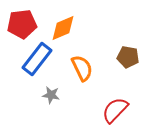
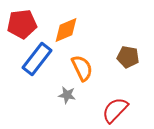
orange diamond: moved 3 px right, 2 px down
gray star: moved 16 px right
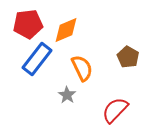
red pentagon: moved 6 px right
brown pentagon: rotated 20 degrees clockwise
gray star: rotated 24 degrees clockwise
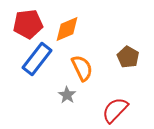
orange diamond: moved 1 px right, 1 px up
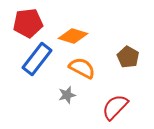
red pentagon: moved 1 px up
orange diamond: moved 6 px right, 7 px down; rotated 40 degrees clockwise
orange semicircle: rotated 36 degrees counterclockwise
gray star: rotated 24 degrees clockwise
red semicircle: moved 3 px up
